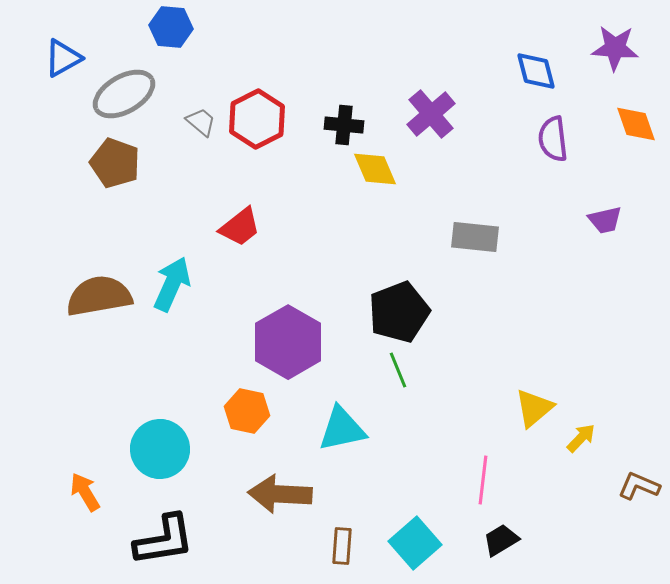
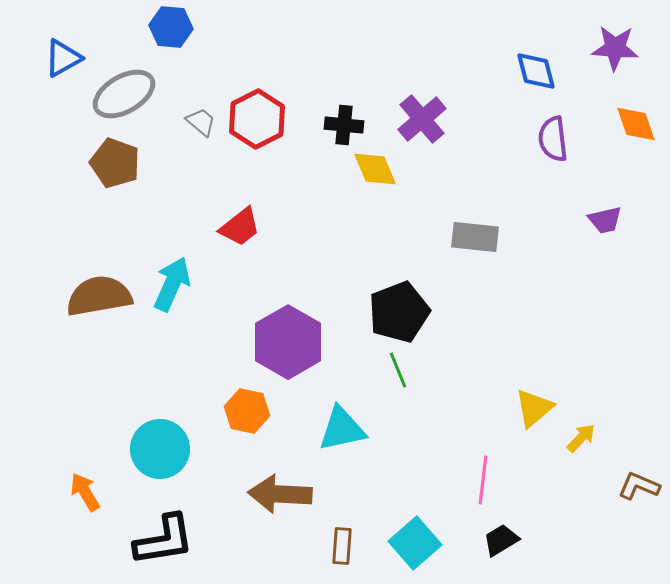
purple cross: moved 9 px left, 5 px down
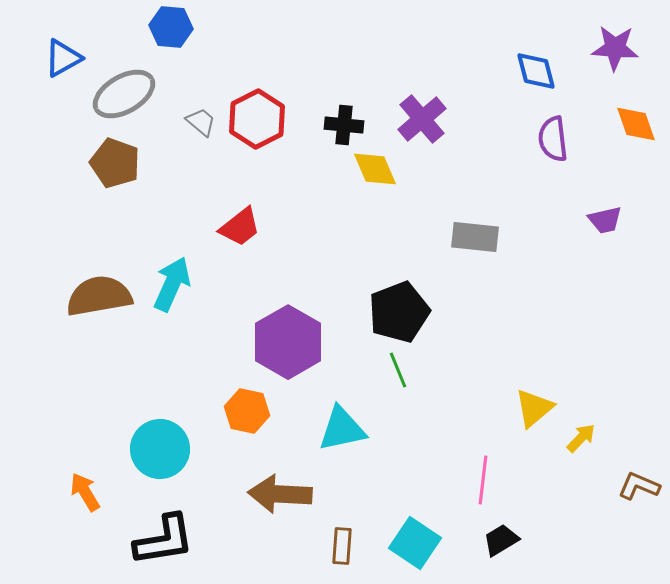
cyan square: rotated 15 degrees counterclockwise
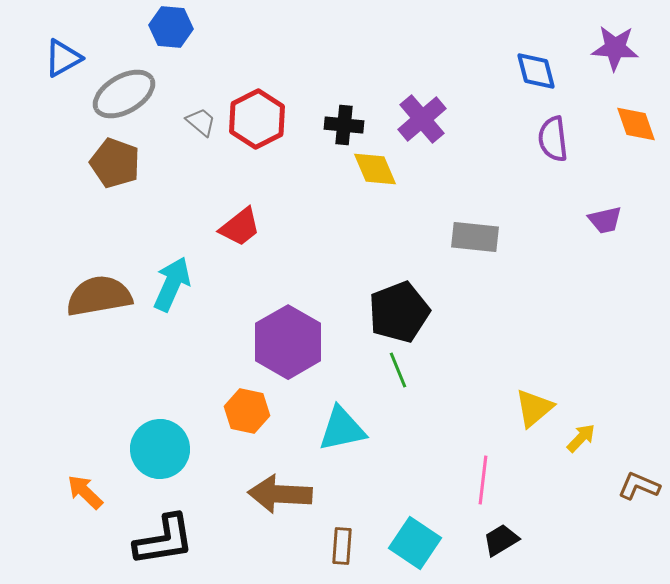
orange arrow: rotated 15 degrees counterclockwise
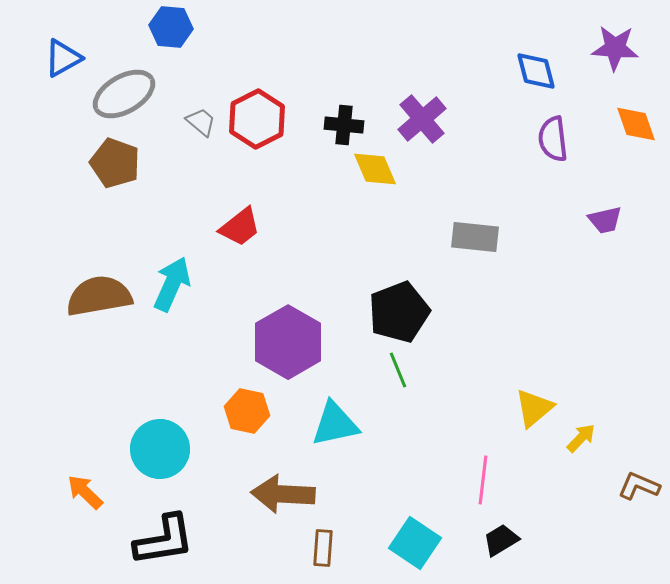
cyan triangle: moved 7 px left, 5 px up
brown arrow: moved 3 px right
brown rectangle: moved 19 px left, 2 px down
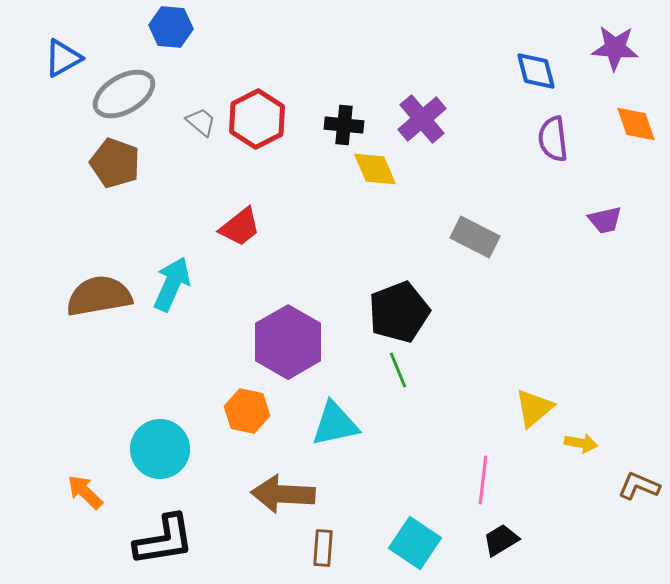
gray rectangle: rotated 21 degrees clockwise
yellow arrow: moved 5 px down; rotated 56 degrees clockwise
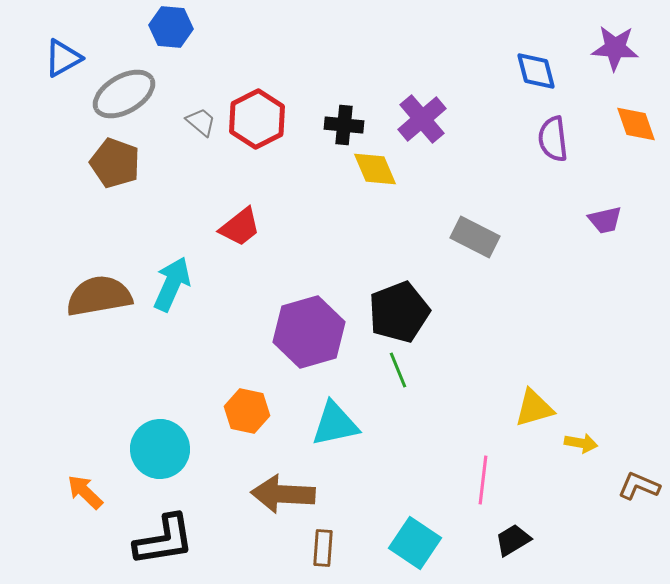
purple hexagon: moved 21 px right, 10 px up; rotated 14 degrees clockwise
yellow triangle: rotated 24 degrees clockwise
black trapezoid: moved 12 px right
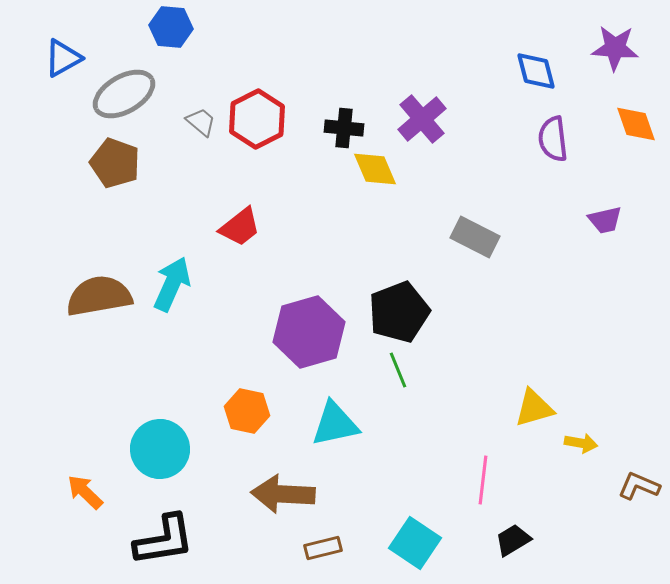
black cross: moved 3 px down
brown rectangle: rotated 72 degrees clockwise
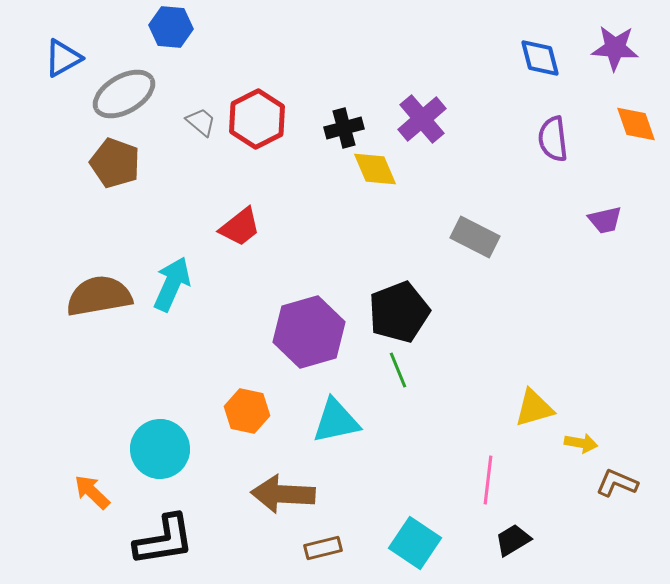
blue diamond: moved 4 px right, 13 px up
black cross: rotated 21 degrees counterclockwise
cyan triangle: moved 1 px right, 3 px up
pink line: moved 5 px right
brown L-shape: moved 22 px left, 3 px up
orange arrow: moved 7 px right
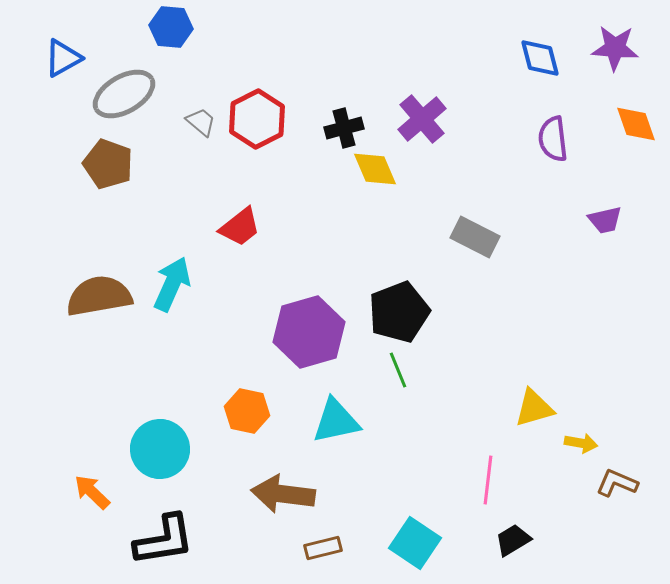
brown pentagon: moved 7 px left, 1 px down
brown arrow: rotated 4 degrees clockwise
